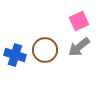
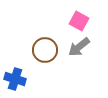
pink square: rotated 36 degrees counterclockwise
blue cross: moved 24 px down
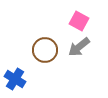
blue cross: rotated 15 degrees clockwise
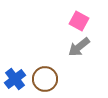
brown circle: moved 29 px down
blue cross: rotated 20 degrees clockwise
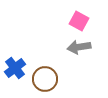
gray arrow: rotated 30 degrees clockwise
blue cross: moved 11 px up
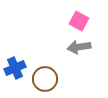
blue cross: rotated 15 degrees clockwise
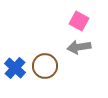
blue cross: rotated 25 degrees counterclockwise
brown circle: moved 13 px up
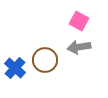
brown circle: moved 6 px up
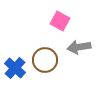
pink square: moved 19 px left
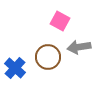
brown circle: moved 3 px right, 3 px up
